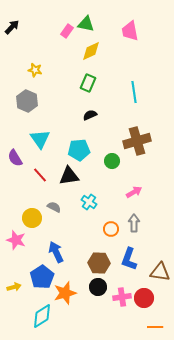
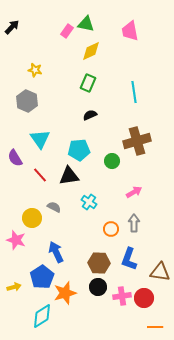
pink cross: moved 1 px up
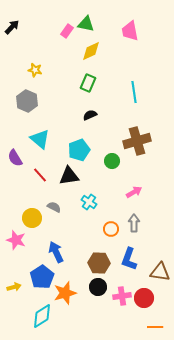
cyan triangle: rotated 15 degrees counterclockwise
cyan pentagon: rotated 15 degrees counterclockwise
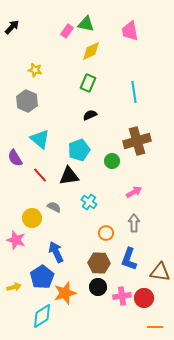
orange circle: moved 5 px left, 4 px down
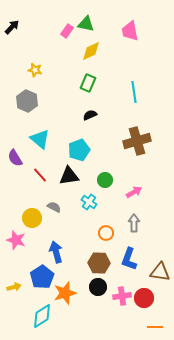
green circle: moved 7 px left, 19 px down
blue arrow: rotated 10 degrees clockwise
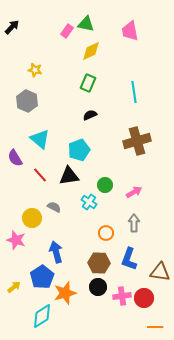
green circle: moved 5 px down
yellow arrow: rotated 24 degrees counterclockwise
